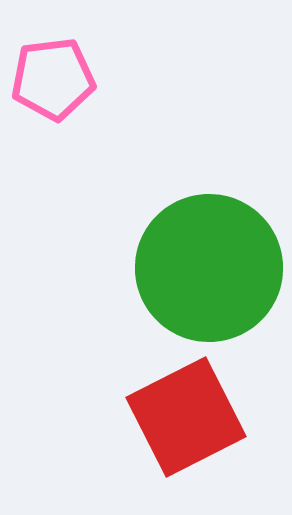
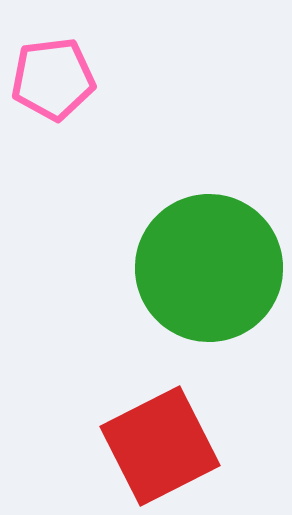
red square: moved 26 px left, 29 px down
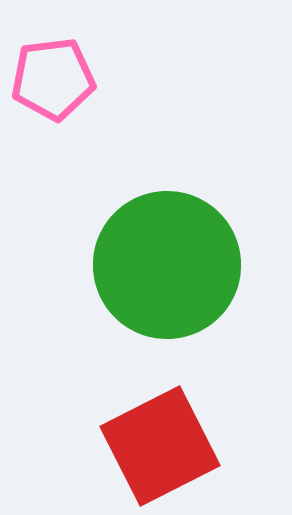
green circle: moved 42 px left, 3 px up
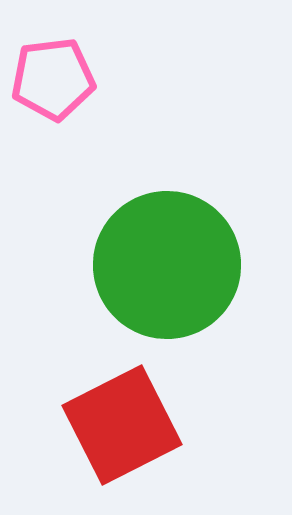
red square: moved 38 px left, 21 px up
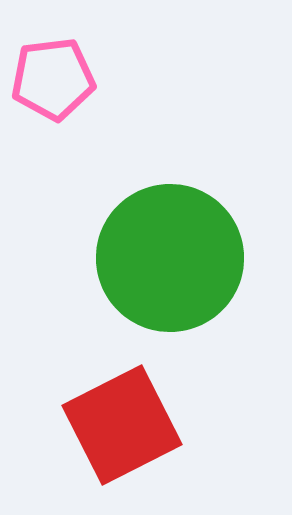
green circle: moved 3 px right, 7 px up
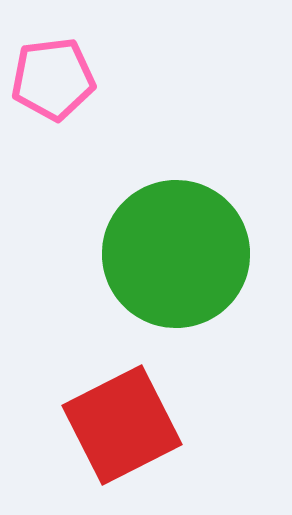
green circle: moved 6 px right, 4 px up
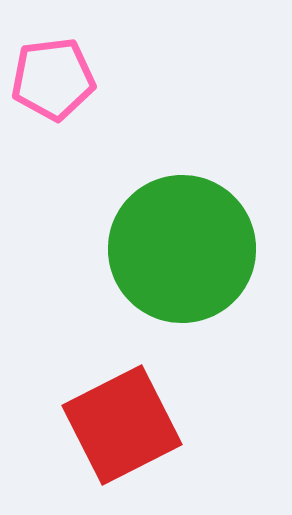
green circle: moved 6 px right, 5 px up
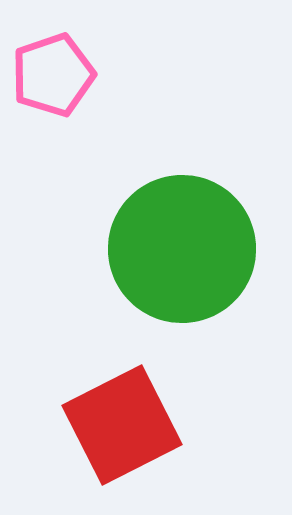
pink pentagon: moved 4 px up; rotated 12 degrees counterclockwise
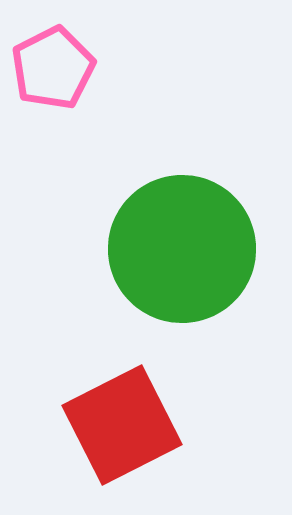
pink pentagon: moved 7 px up; rotated 8 degrees counterclockwise
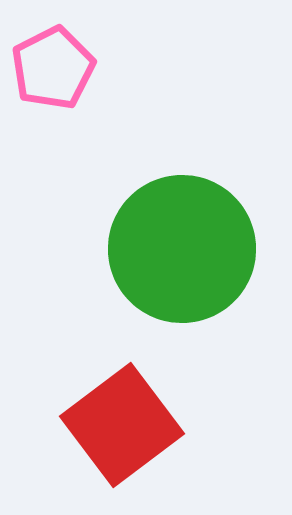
red square: rotated 10 degrees counterclockwise
